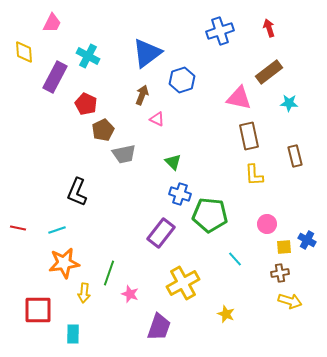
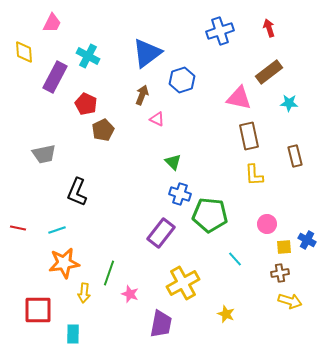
gray trapezoid at (124, 154): moved 80 px left
purple trapezoid at (159, 327): moved 2 px right, 3 px up; rotated 8 degrees counterclockwise
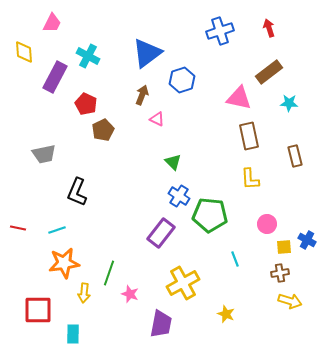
yellow L-shape at (254, 175): moved 4 px left, 4 px down
blue cross at (180, 194): moved 1 px left, 2 px down; rotated 15 degrees clockwise
cyan line at (235, 259): rotated 21 degrees clockwise
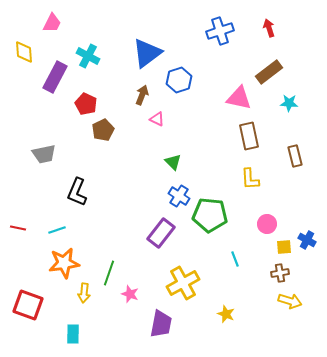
blue hexagon at (182, 80): moved 3 px left
red square at (38, 310): moved 10 px left, 5 px up; rotated 20 degrees clockwise
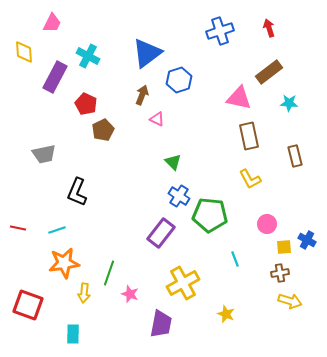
yellow L-shape at (250, 179): rotated 25 degrees counterclockwise
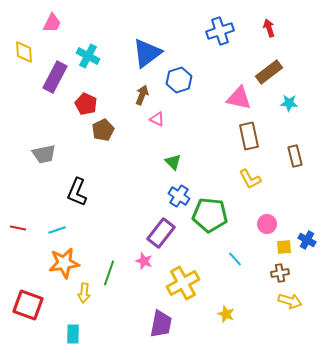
cyan line at (235, 259): rotated 21 degrees counterclockwise
pink star at (130, 294): moved 14 px right, 33 px up
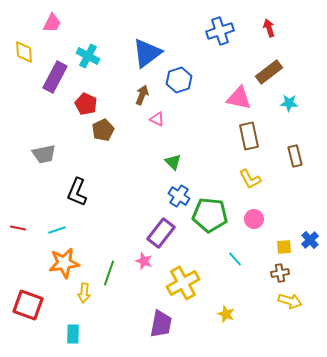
pink circle at (267, 224): moved 13 px left, 5 px up
blue cross at (307, 240): moved 3 px right; rotated 18 degrees clockwise
